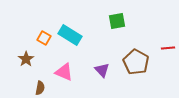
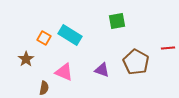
purple triangle: rotated 28 degrees counterclockwise
brown semicircle: moved 4 px right
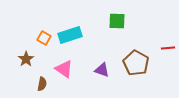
green square: rotated 12 degrees clockwise
cyan rectangle: rotated 50 degrees counterclockwise
brown pentagon: moved 1 px down
pink triangle: moved 3 px up; rotated 12 degrees clockwise
brown semicircle: moved 2 px left, 4 px up
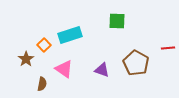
orange square: moved 7 px down; rotated 16 degrees clockwise
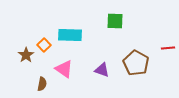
green square: moved 2 px left
cyan rectangle: rotated 20 degrees clockwise
brown star: moved 4 px up
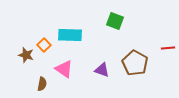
green square: rotated 18 degrees clockwise
brown star: rotated 21 degrees counterclockwise
brown pentagon: moved 1 px left
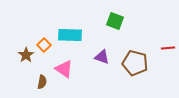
brown star: rotated 21 degrees clockwise
brown pentagon: rotated 15 degrees counterclockwise
purple triangle: moved 13 px up
brown semicircle: moved 2 px up
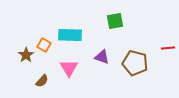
green square: rotated 30 degrees counterclockwise
orange square: rotated 16 degrees counterclockwise
pink triangle: moved 5 px right, 1 px up; rotated 24 degrees clockwise
brown semicircle: moved 1 px up; rotated 32 degrees clockwise
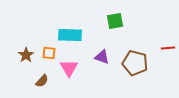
orange square: moved 5 px right, 8 px down; rotated 24 degrees counterclockwise
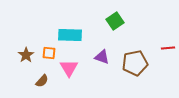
green square: rotated 24 degrees counterclockwise
brown pentagon: rotated 25 degrees counterclockwise
